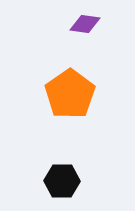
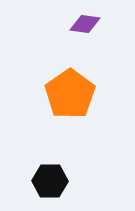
black hexagon: moved 12 px left
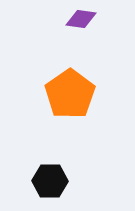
purple diamond: moved 4 px left, 5 px up
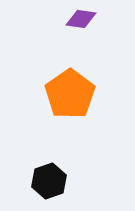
black hexagon: moved 1 px left; rotated 20 degrees counterclockwise
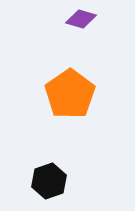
purple diamond: rotated 8 degrees clockwise
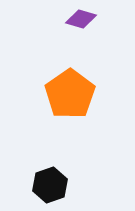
black hexagon: moved 1 px right, 4 px down
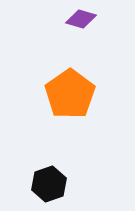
black hexagon: moved 1 px left, 1 px up
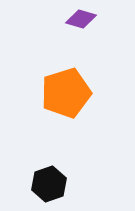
orange pentagon: moved 4 px left, 1 px up; rotated 18 degrees clockwise
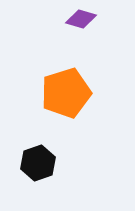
black hexagon: moved 11 px left, 21 px up
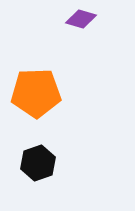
orange pentagon: moved 30 px left; rotated 15 degrees clockwise
